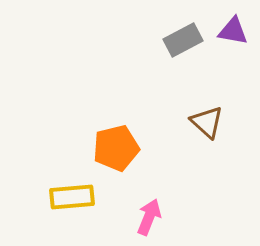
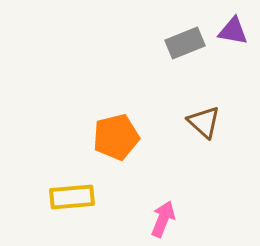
gray rectangle: moved 2 px right, 3 px down; rotated 6 degrees clockwise
brown triangle: moved 3 px left
orange pentagon: moved 11 px up
pink arrow: moved 14 px right, 2 px down
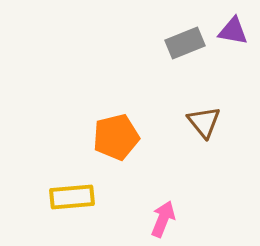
brown triangle: rotated 9 degrees clockwise
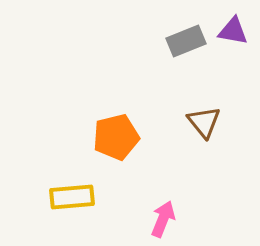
gray rectangle: moved 1 px right, 2 px up
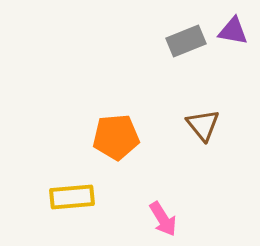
brown triangle: moved 1 px left, 3 px down
orange pentagon: rotated 9 degrees clockwise
pink arrow: rotated 126 degrees clockwise
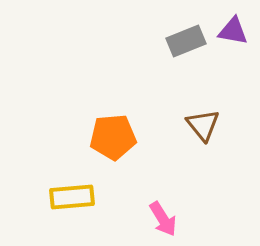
orange pentagon: moved 3 px left
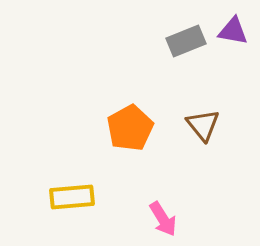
orange pentagon: moved 17 px right, 9 px up; rotated 24 degrees counterclockwise
